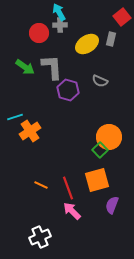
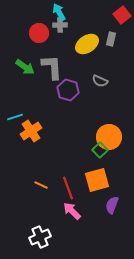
red square: moved 2 px up
orange cross: moved 1 px right
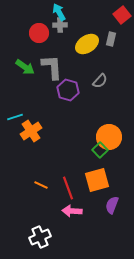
gray semicircle: rotated 70 degrees counterclockwise
pink arrow: rotated 42 degrees counterclockwise
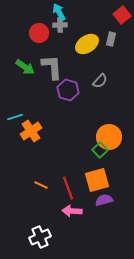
purple semicircle: moved 8 px left, 5 px up; rotated 54 degrees clockwise
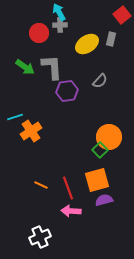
purple hexagon: moved 1 px left, 1 px down; rotated 25 degrees counterclockwise
pink arrow: moved 1 px left
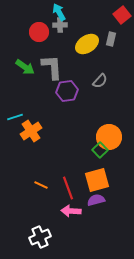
red circle: moved 1 px up
purple semicircle: moved 8 px left
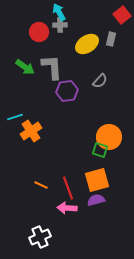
green square: rotated 28 degrees counterclockwise
pink arrow: moved 4 px left, 3 px up
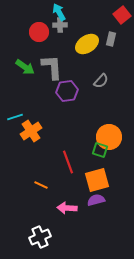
gray semicircle: moved 1 px right
red line: moved 26 px up
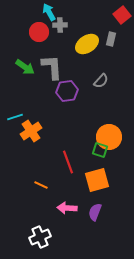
cyan arrow: moved 10 px left
purple semicircle: moved 1 px left, 12 px down; rotated 54 degrees counterclockwise
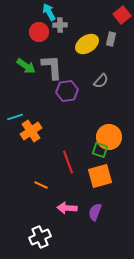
green arrow: moved 1 px right, 1 px up
orange square: moved 3 px right, 4 px up
